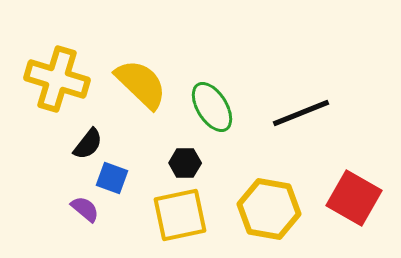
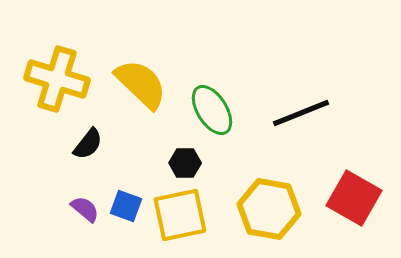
green ellipse: moved 3 px down
blue square: moved 14 px right, 28 px down
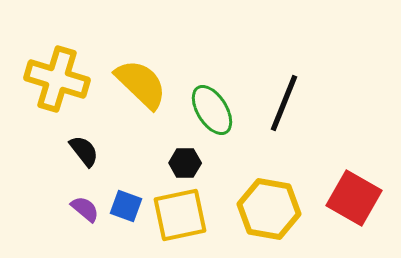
black line: moved 17 px left, 10 px up; rotated 46 degrees counterclockwise
black semicircle: moved 4 px left, 7 px down; rotated 76 degrees counterclockwise
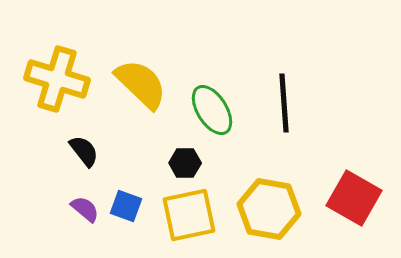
black line: rotated 26 degrees counterclockwise
yellow square: moved 9 px right
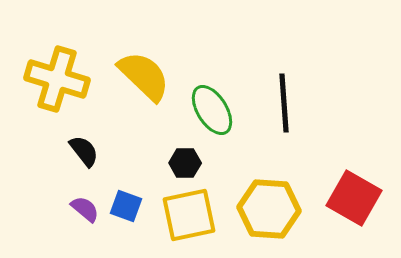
yellow semicircle: moved 3 px right, 8 px up
yellow hexagon: rotated 6 degrees counterclockwise
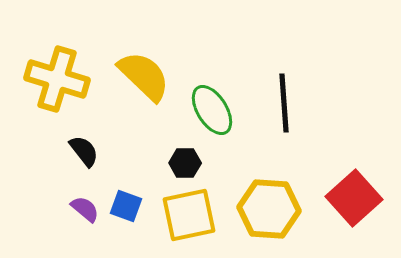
red square: rotated 18 degrees clockwise
